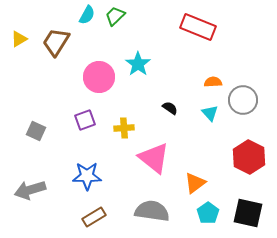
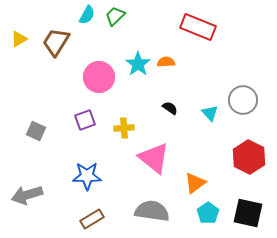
orange semicircle: moved 47 px left, 20 px up
gray arrow: moved 3 px left, 5 px down
brown rectangle: moved 2 px left, 2 px down
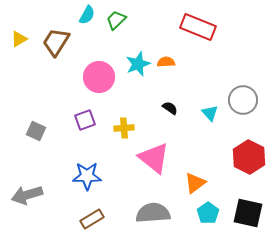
green trapezoid: moved 1 px right, 4 px down
cyan star: rotated 15 degrees clockwise
gray semicircle: moved 1 px right, 2 px down; rotated 12 degrees counterclockwise
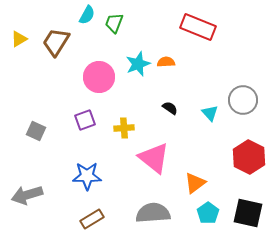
green trapezoid: moved 2 px left, 3 px down; rotated 25 degrees counterclockwise
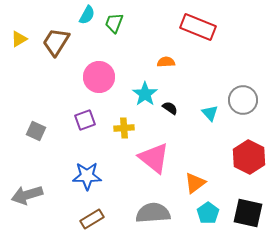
cyan star: moved 7 px right, 30 px down; rotated 15 degrees counterclockwise
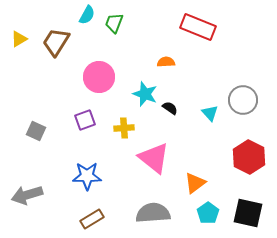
cyan star: rotated 15 degrees counterclockwise
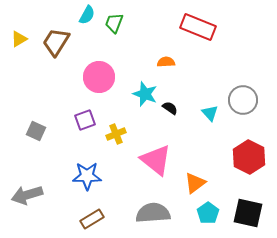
yellow cross: moved 8 px left, 6 px down; rotated 18 degrees counterclockwise
pink triangle: moved 2 px right, 2 px down
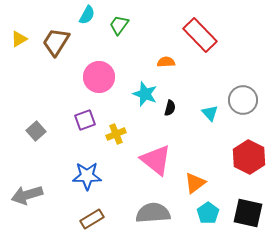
green trapezoid: moved 5 px right, 2 px down; rotated 15 degrees clockwise
red rectangle: moved 2 px right, 8 px down; rotated 24 degrees clockwise
black semicircle: rotated 70 degrees clockwise
gray square: rotated 24 degrees clockwise
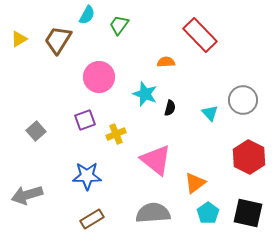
brown trapezoid: moved 2 px right, 2 px up
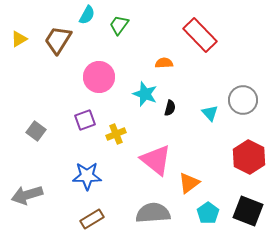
orange semicircle: moved 2 px left, 1 px down
gray square: rotated 12 degrees counterclockwise
orange triangle: moved 6 px left
black square: moved 2 px up; rotated 8 degrees clockwise
